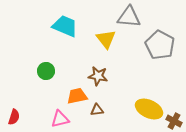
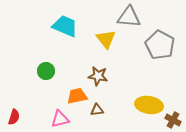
yellow ellipse: moved 4 px up; rotated 16 degrees counterclockwise
brown cross: moved 1 px left, 1 px up
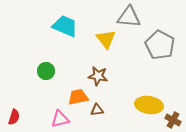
orange trapezoid: moved 1 px right, 1 px down
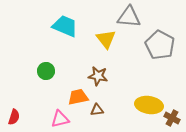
brown cross: moved 1 px left, 2 px up
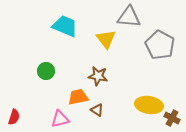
brown triangle: rotated 40 degrees clockwise
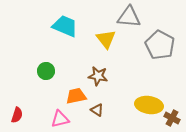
orange trapezoid: moved 2 px left, 1 px up
red semicircle: moved 3 px right, 2 px up
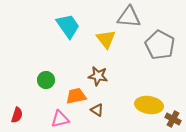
cyan trapezoid: moved 3 px right; rotated 32 degrees clockwise
green circle: moved 9 px down
brown cross: moved 1 px right, 1 px down
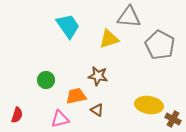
yellow triangle: moved 3 px right; rotated 50 degrees clockwise
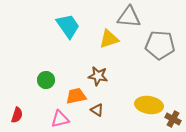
gray pentagon: rotated 24 degrees counterclockwise
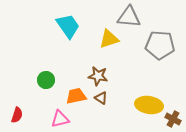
brown triangle: moved 4 px right, 12 px up
